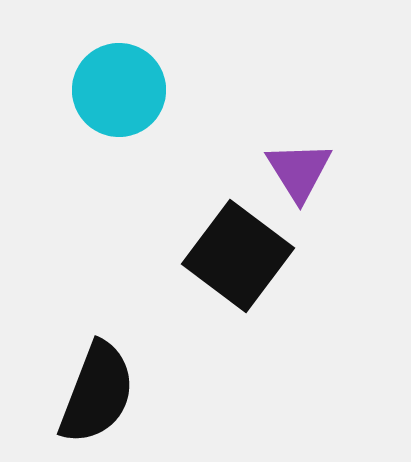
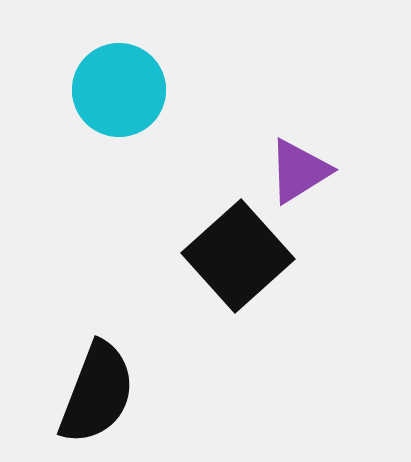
purple triangle: rotated 30 degrees clockwise
black square: rotated 11 degrees clockwise
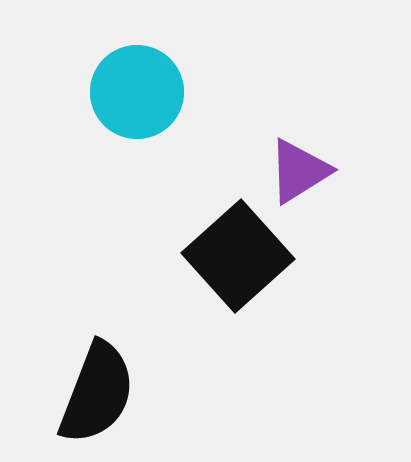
cyan circle: moved 18 px right, 2 px down
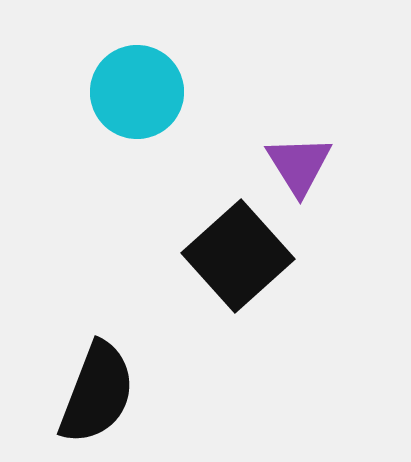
purple triangle: moved 6 px up; rotated 30 degrees counterclockwise
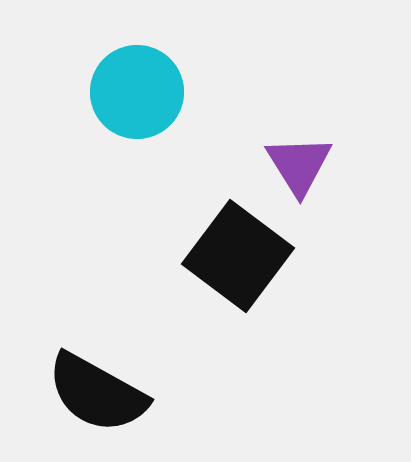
black square: rotated 11 degrees counterclockwise
black semicircle: rotated 98 degrees clockwise
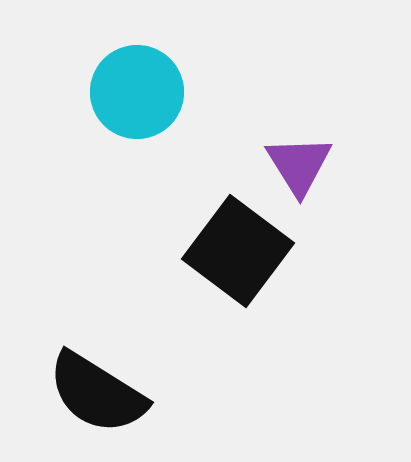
black square: moved 5 px up
black semicircle: rotated 3 degrees clockwise
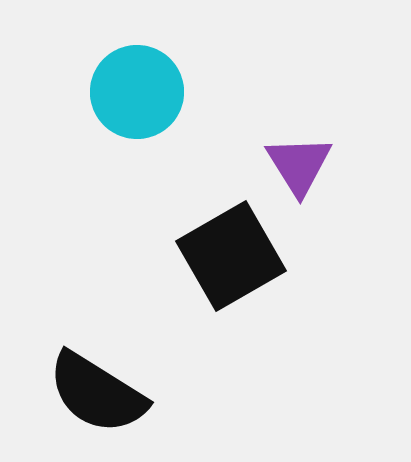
black square: moved 7 px left, 5 px down; rotated 23 degrees clockwise
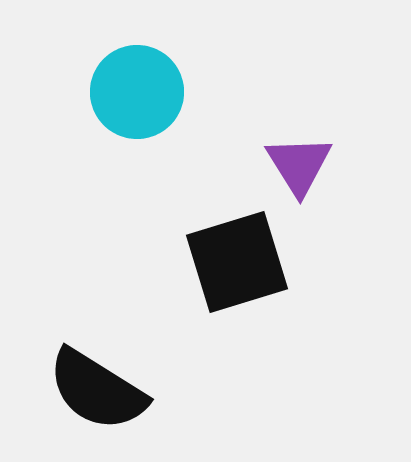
black square: moved 6 px right, 6 px down; rotated 13 degrees clockwise
black semicircle: moved 3 px up
